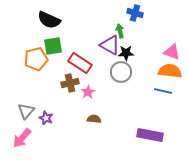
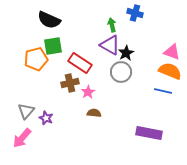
green arrow: moved 8 px left, 6 px up
black star: rotated 28 degrees counterclockwise
orange semicircle: rotated 15 degrees clockwise
brown semicircle: moved 6 px up
purple rectangle: moved 1 px left, 2 px up
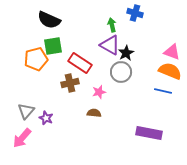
pink star: moved 11 px right; rotated 16 degrees clockwise
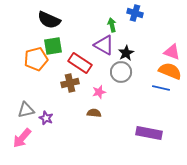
purple triangle: moved 6 px left
blue line: moved 2 px left, 3 px up
gray triangle: moved 1 px up; rotated 36 degrees clockwise
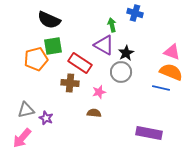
orange semicircle: moved 1 px right, 1 px down
brown cross: rotated 18 degrees clockwise
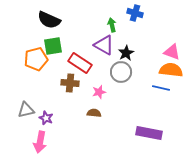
orange semicircle: moved 2 px up; rotated 15 degrees counterclockwise
pink arrow: moved 18 px right, 4 px down; rotated 30 degrees counterclockwise
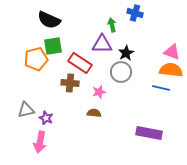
purple triangle: moved 2 px left, 1 px up; rotated 30 degrees counterclockwise
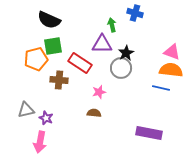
gray circle: moved 4 px up
brown cross: moved 11 px left, 3 px up
